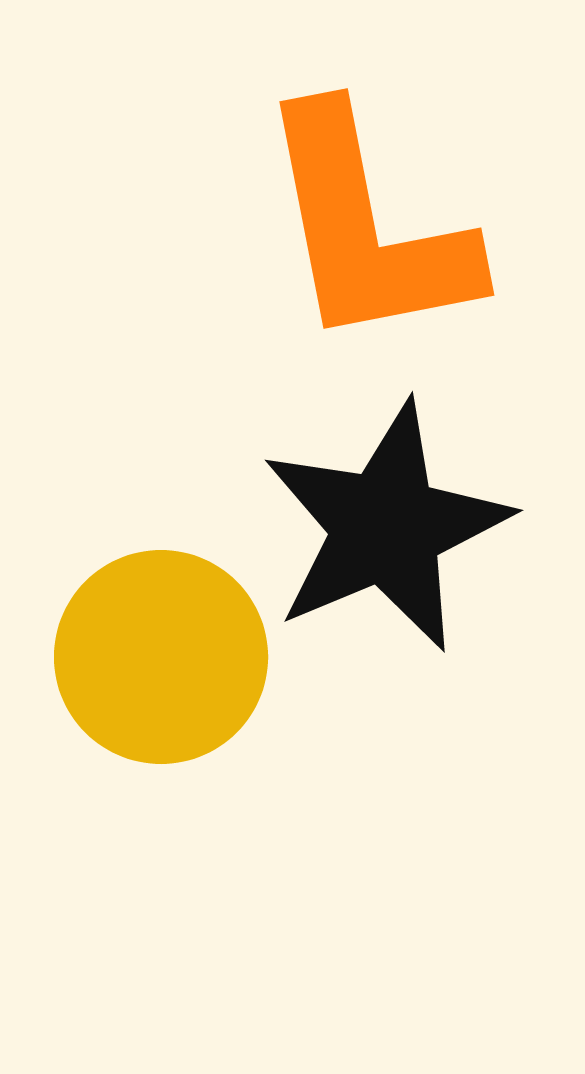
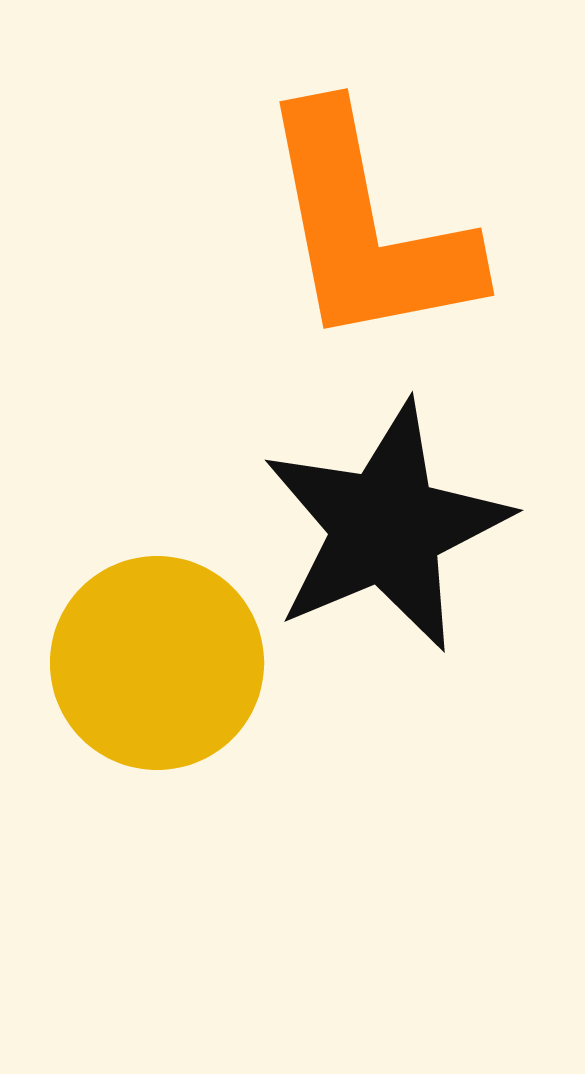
yellow circle: moved 4 px left, 6 px down
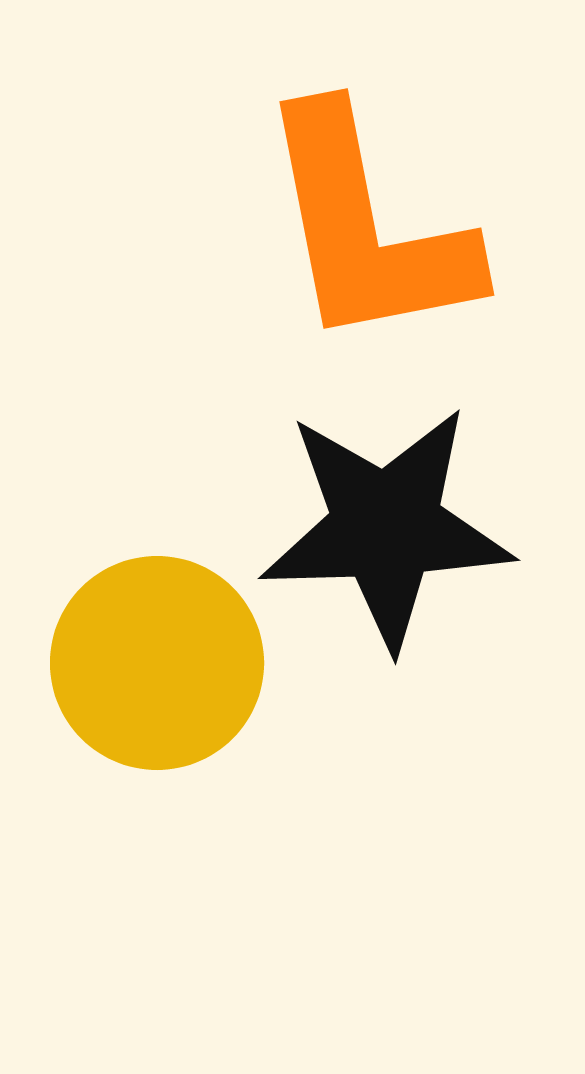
black star: rotated 21 degrees clockwise
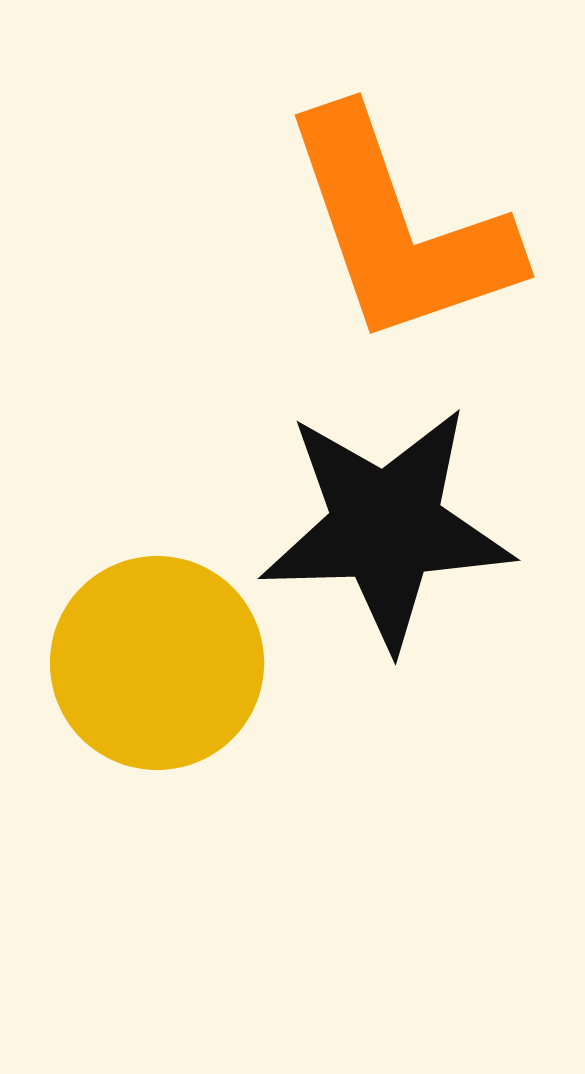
orange L-shape: moved 32 px right; rotated 8 degrees counterclockwise
